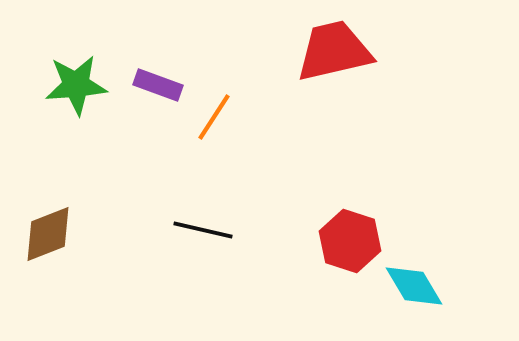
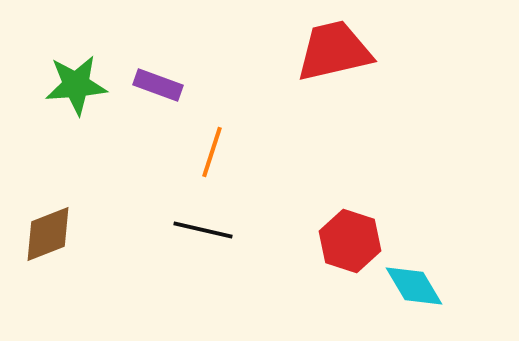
orange line: moved 2 px left, 35 px down; rotated 15 degrees counterclockwise
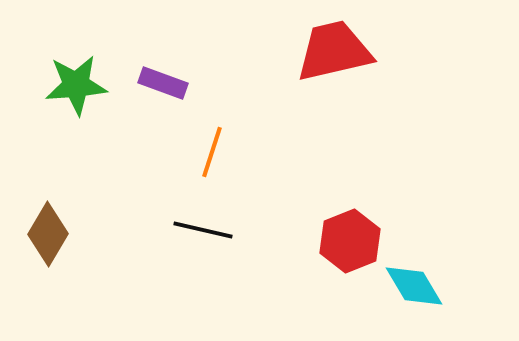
purple rectangle: moved 5 px right, 2 px up
brown diamond: rotated 38 degrees counterclockwise
red hexagon: rotated 20 degrees clockwise
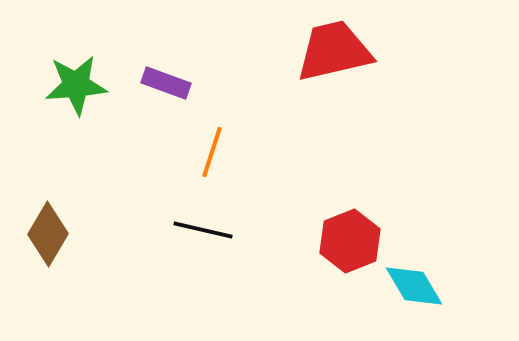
purple rectangle: moved 3 px right
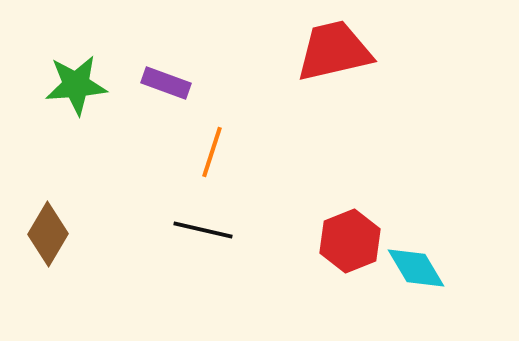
cyan diamond: moved 2 px right, 18 px up
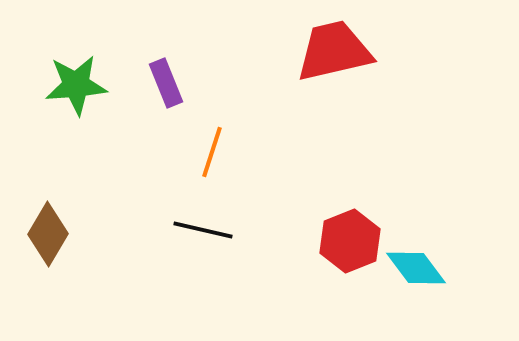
purple rectangle: rotated 48 degrees clockwise
cyan diamond: rotated 6 degrees counterclockwise
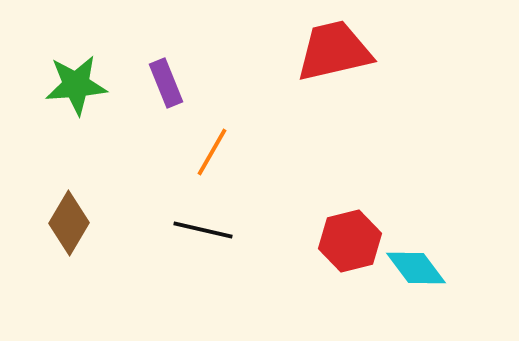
orange line: rotated 12 degrees clockwise
brown diamond: moved 21 px right, 11 px up
red hexagon: rotated 8 degrees clockwise
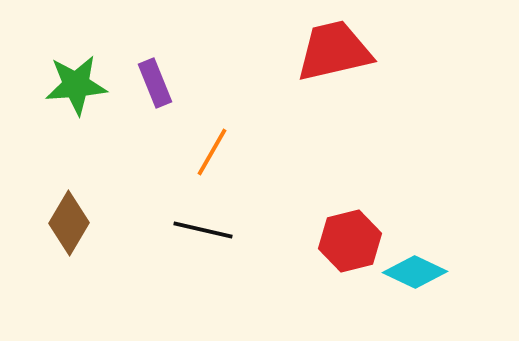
purple rectangle: moved 11 px left
cyan diamond: moved 1 px left, 4 px down; rotated 28 degrees counterclockwise
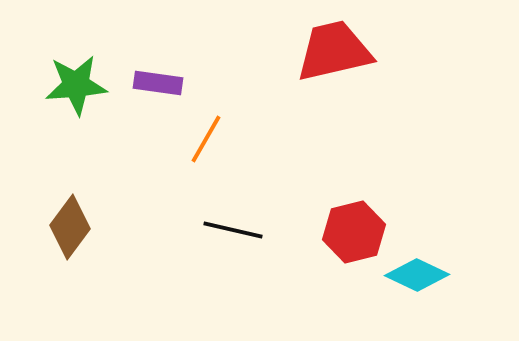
purple rectangle: moved 3 px right; rotated 60 degrees counterclockwise
orange line: moved 6 px left, 13 px up
brown diamond: moved 1 px right, 4 px down; rotated 6 degrees clockwise
black line: moved 30 px right
red hexagon: moved 4 px right, 9 px up
cyan diamond: moved 2 px right, 3 px down
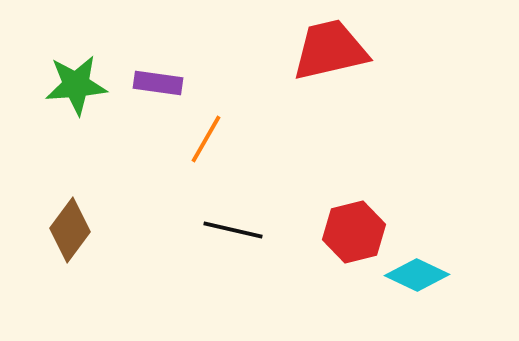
red trapezoid: moved 4 px left, 1 px up
brown diamond: moved 3 px down
